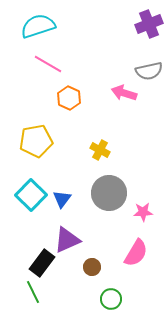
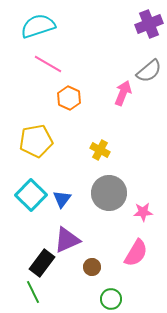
gray semicircle: rotated 28 degrees counterclockwise
pink arrow: moved 1 px left; rotated 95 degrees clockwise
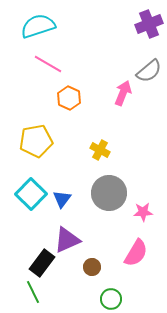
cyan square: moved 1 px up
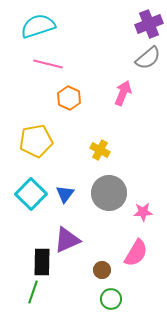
pink line: rotated 16 degrees counterclockwise
gray semicircle: moved 1 px left, 13 px up
blue triangle: moved 3 px right, 5 px up
black rectangle: moved 1 px up; rotated 36 degrees counterclockwise
brown circle: moved 10 px right, 3 px down
green line: rotated 45 degrees clockwise
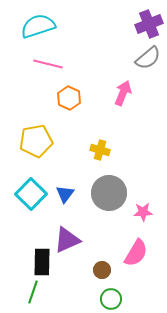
yellow cross: rotated 12 degrees counterclockwise
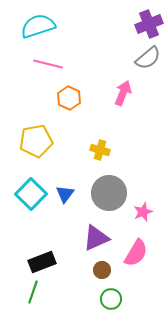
pink star: rotated 18 degrees counterclockwise
purple triangle: moved 29 px right, 2 px up
black rectangle: rotated 68 degrees clockwise
